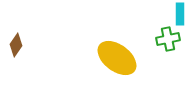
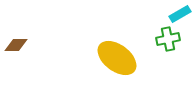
cyan rectangle: rotated 60 degrees clockwise
brown diamond: rotated 55 degrees clockwise
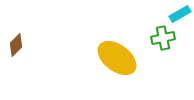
green cross: moved 5 px left, 1 px up
brown diamond: rotated 45 degrees counterclockwise
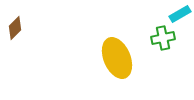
brown diamond: moved 1 px left, 17 px up
yellow ellipse: rotated 30 degrees clockwise
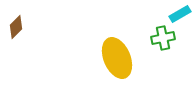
brown diamond: moved 1 px right, 1 px up
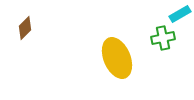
brown diamond: moved 9 px right, 1 px down
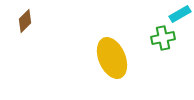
brown diamond: moved 7 px up
yellow ellipse: moved 5 px left
